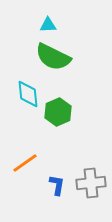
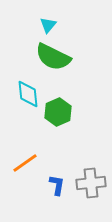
cyan triangle: rotated 48 degrees counterclockwise
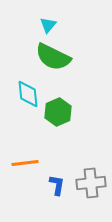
orange line: rotated 28 degrees clockwise
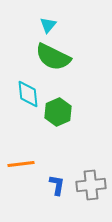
orange line: moved 4 px left, 1 px down
gray cross: moved 2 px down
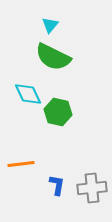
cyan triangle: moved 2 px right
cyan diamond: rotated 20 degrees counterclockwise
green hexagon: rotated 24 degrees counterclockwise
gray cross: moved 1 px right, 3 px down
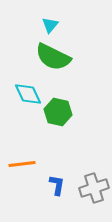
orange line: moved 1 px right
gray cross: moved 2 px right; rotated 12 degrees counterclockwise
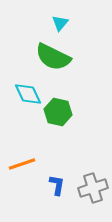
cyan triangle: moved 10 px right, 2 px up
orange line: rotated 12 degrees counterclockwise
gray cross: moved 1 px left
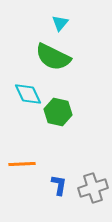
orange line: rotated 16 degrees clockwise
blue L-shape: moved 2 px right
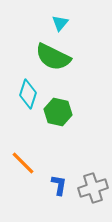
cyan diamond: rotated 44 degrees clockwise
orange line: moved 1 px right, 1 px up; rotated 48 degrees clockwise
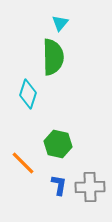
green semicircle: rotated 117 degrees counterclockwise
green hexagon: moved 32 px down
gray cross: moved 3 px left, 1 px up; rotated 16 degrees clockwise
